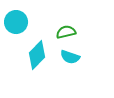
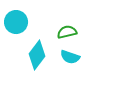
green semicircle: moved 1 px right
cyan diamond: rotated 8 degrees counterclockwise
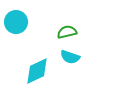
cyan diamond: moved 16 px down; rotated 28 degrees clockwise
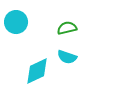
green semicircle: moved 4 px up
cyan semicircle: moved 3 px left
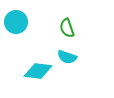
green semicircle: rotated 96 degrees counterclockwise
cyan diamond: moved 1 px right; rotated 32 degrees clockwise
